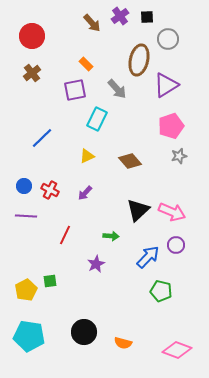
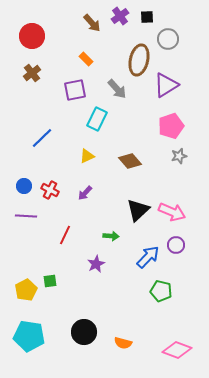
orange rectangle: moved 5 px up
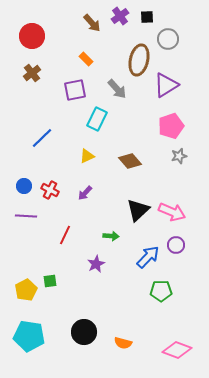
green pentagon: rotated 15 degrees counterclockwise
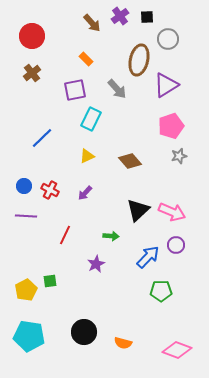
cyan rectangle: moved 6 px left
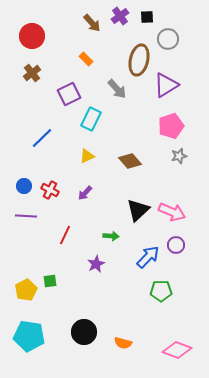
purple square: moved 6 px left, 4 px down; rotated 15 degrees counterclockwise
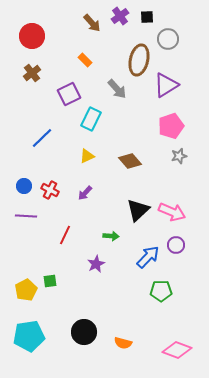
orange rectangle: moved 1 px left, 1 px down
cyan pentagon: rotated 16 degrees counterclockwise
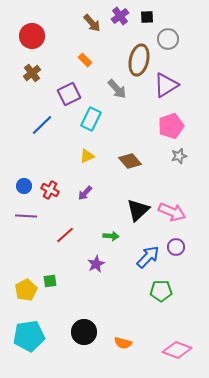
blue line: moved 13 px up
red line: rotated 24 degrees clockwise
purple circle: moved 2 px down
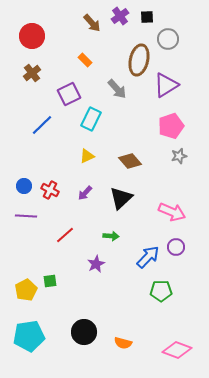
black triangle: moved 17 px left, 12 px up
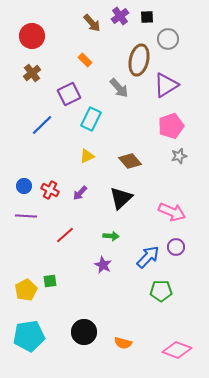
gray arrow: moved 2 px right, 1 px up
purple arrow: moved 5 px left
purple star: moved 7 px right, 1 px down; rotated 18 degrees counterclockwise
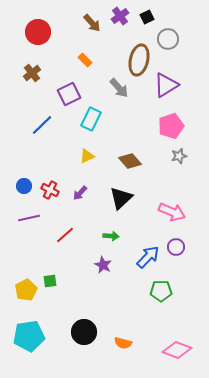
black square: rotated 24 degrees counterclockwise
red circle: moved 6 px right, 4 px up
purple line: moved 3 px right, 2 px down; rotated 15 degrees counterclockwise
